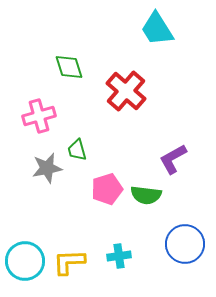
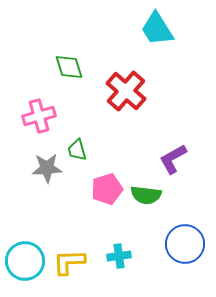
gray star: rotated 8 degrees clockwise
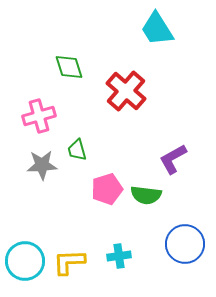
gray star: moved 5 px left, 3 px up
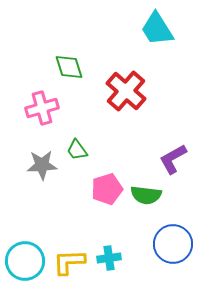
pink cross: moved 3 px right, 8 px up
green trapezoid: rotated 20 degrees counterclockwise
blue circle: moved 12 px left
cyan cross: moved 10 px left, 2 px down
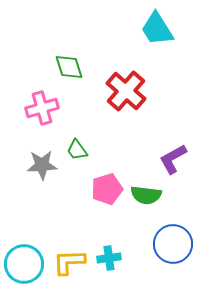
cyan circle: moved 1 px left, 3 px down
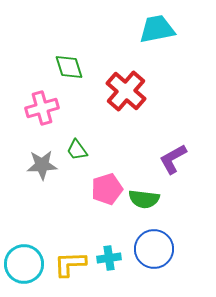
cyan trapezoid: rotated 111 degrees clockwise
green semicircle: moved 2 px left, 4 px down
blue circle: moved 19 px left, 5 px down
yellow L-shape: moved 1 px right, 2 px down
